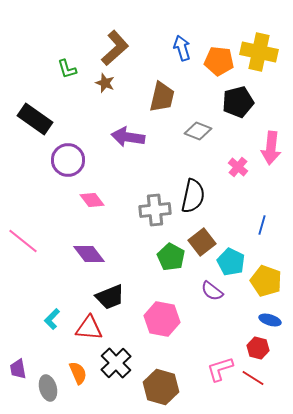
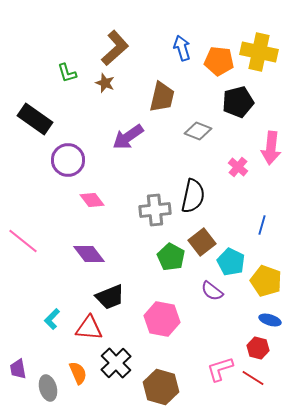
green L-shape: moved 4 px down
purple arrow: rotated 44 degrees counterclockwise
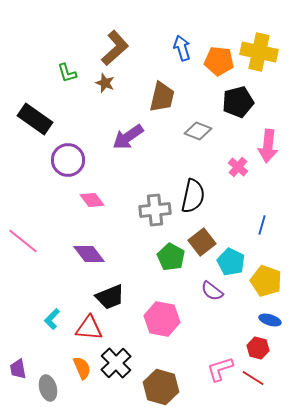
pink arrow: moved 3 px left, 2 px up
orange semicircle: moved 4 px right, 5 px up
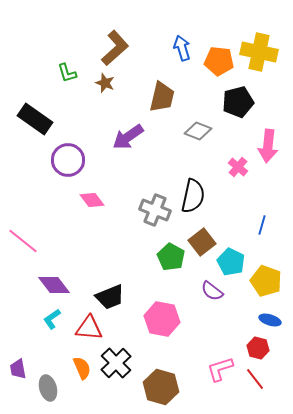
gray cross: rotated 28 degrees clockwise
purple diamond: moved 35 px left, 31 px down
cyan L-shape: rotated 10 degrees clockwise
red line: moved 2 px right, 1 px down; rotated 20 degrees clockwise
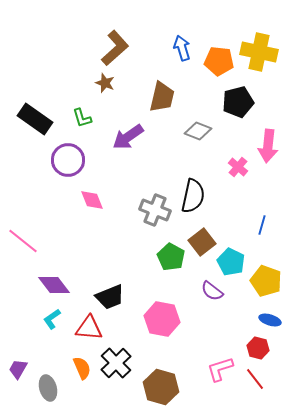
green L-shape: moved 15 px right, 45 px down
pink diamond: rotated 15 degrees clockwise
purple trapezoid: rotated 40 degrees clockwise
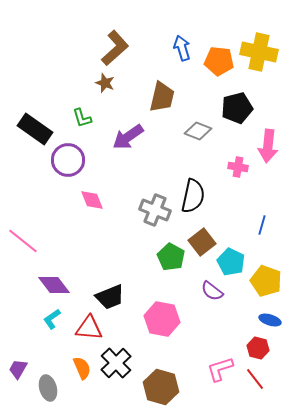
black pentagon: moved 1 px left, 6 px down
black rectangle: moved 10 px down
pink cross: rotated 30 degrees counterclockwise
